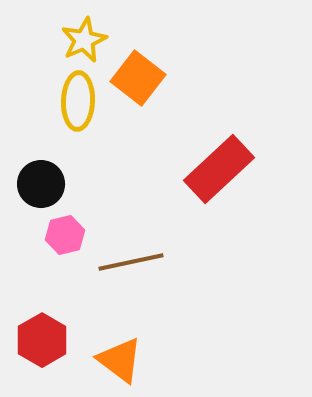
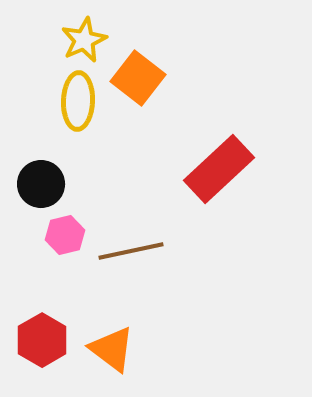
brown line: moved 11 px up
orange triangle: moved 8 px left, 11 px up
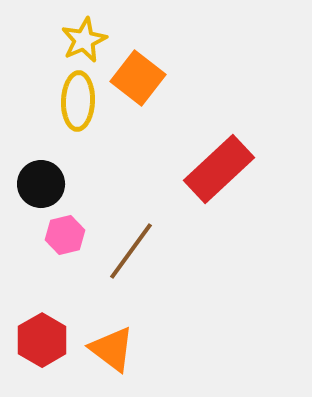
brown line: rotated 42 degrees counterclockwise
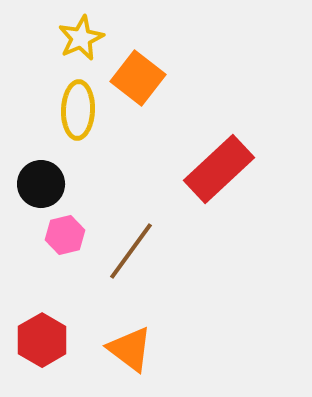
yellow star: moved 3 px left, 2 px up
yellow ellipse: moved 9 px down
orange triangle: moved 18 px right
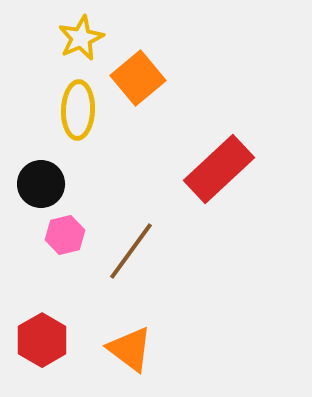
orange square: rotated 12 degrees clockwise
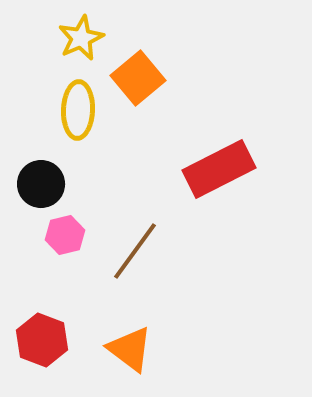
red rectangle: rotated 16 degrees clockwise
brown line: moved 4 px right
red hexagon: rotated 9 degrees counterclockwise
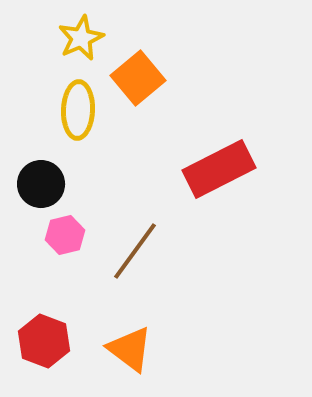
red hexagon: moved 2 px right, 1 px down
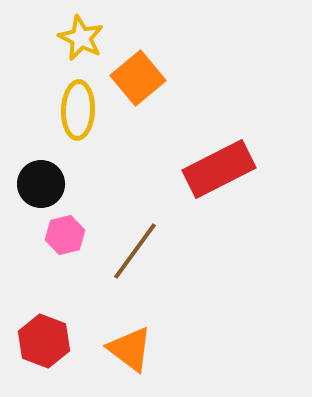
yellow star: rotated 21 degrees counterclockwise
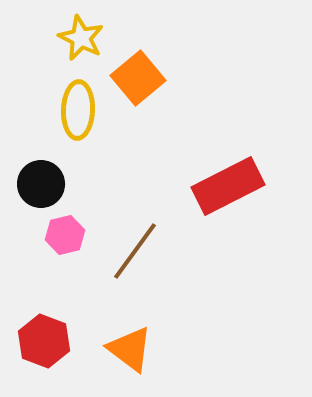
red rectangle: moved 9 px right, 17 px down
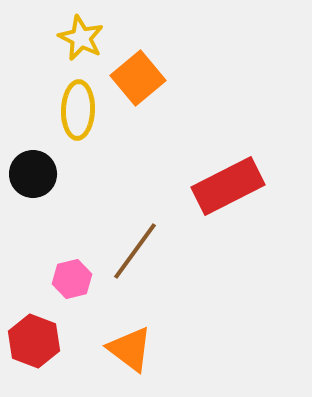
black circle: moved 8 px left, 10 px up
pink hexagon: moved 7 px right, 44 px down
red hexagon: moved 10 px left
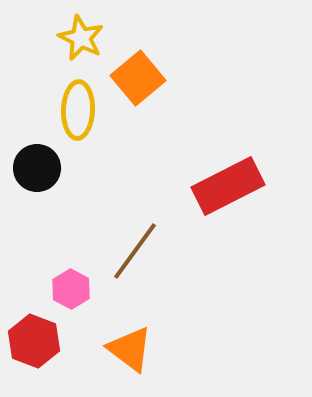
black circle: moved 4 px right, 6 px up
pink hexagon: moved 1 px left, 10 px down; rotated 18 degrees counterclockwise
